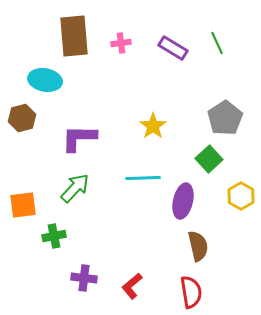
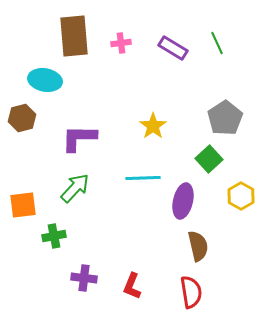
red L-shape: rotated 28 degrees counterclockwise
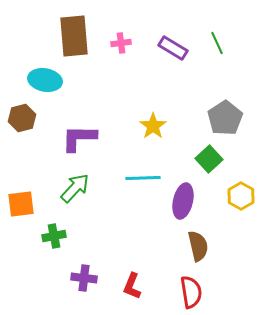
orange square: moved 2 px left, 1 px up
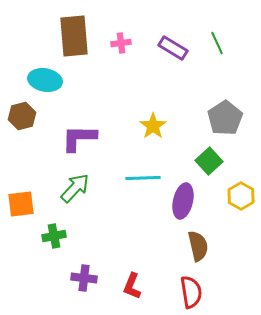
brown hexagon: moved 2 px up
green square: moved 2 px down
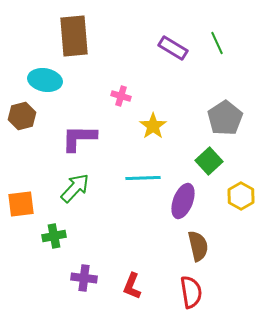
pink cross: moved 53 px down; rotated 24 degrees clockwise
purple ellipse: rotated 8 degrees clockwise
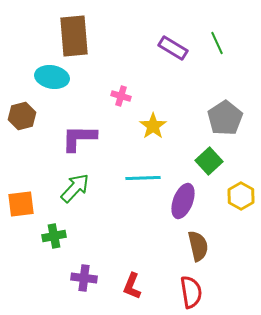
cyan ellipse: moved 7 px right, 3 px up
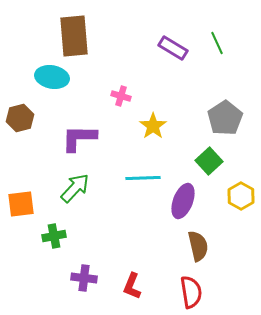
brown hexagon: moved 2 px left, 2 px down
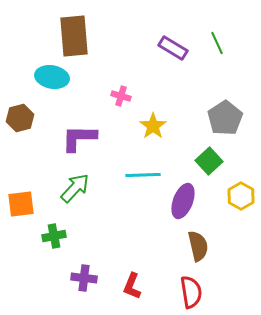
cyan line: moved 3 px up
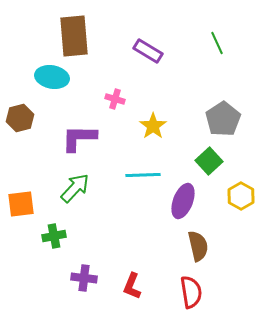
purple rectangle: moved 25 px left, 3 px down
pink cross: moved 6 px left, 3 px down
gray pentagon: moved 2 px left, 1 px down
